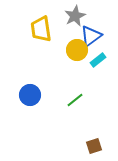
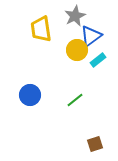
brown square: moved 1 px right, 2 px up
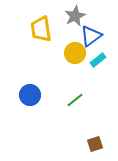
yellow circle: moved 2 px left, 3 px down
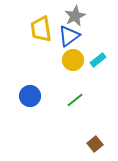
blue triangle: moved 22 px left
yellow circle: moved 2 px left, 7 px down
blue circle: moved 1 px down
brown square: rotated 21 degrees counterclockwise
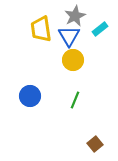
blue triangle: rotated 25 degrees counterclockwise
cyan rectangle: moved 2 px right, 31 px up
green line: rotated 30 degrees counterclockwise
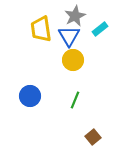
brown square: moved 2 px left, 7 px up
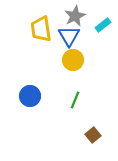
cyan rectangle: moved 3 px right, 4 px up
brown square: moved 2 px up
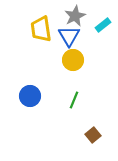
green line: moved 1 px left
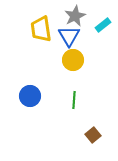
green line: rotated 18 degrees counterclockwise
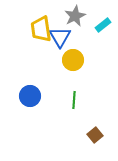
blue triangle: moved 9 px left, 1 px down
brown square: moved 2 px right
